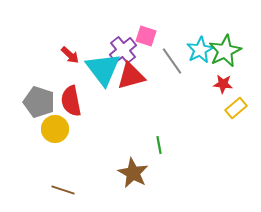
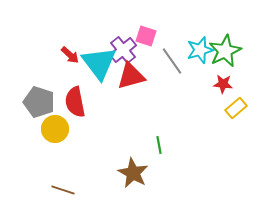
cyan star: rotated 12 degrees clockwise
cyan triangle: moved 4 px left, 6 px up
red semicircle: moved 4 px right, 1 px down
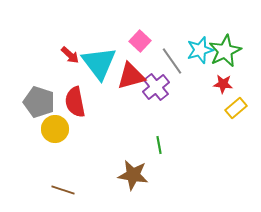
pink square: moved 6 px left, 5 px down; rotated 25 degrees clockwise
purple cross: moved 33 px right, 37 px down
brown star: moved 2 px down; rotated 20 degrees counterclockwise
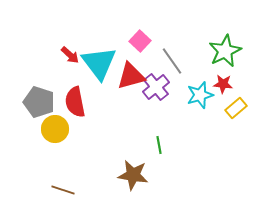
cyan star: moved 45 px down
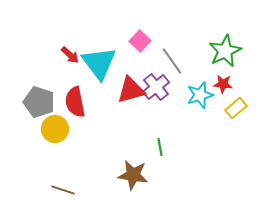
red triangle: moved 14 px down
green line: moved 1 px right, 2 px down
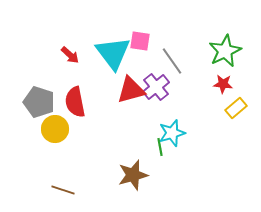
pink square: rotated 35 degrees counterclockwise
cyan triangle: moved 14 px right, 10 px up
cyan star: moved 28 px left, 38 px down
brown star: rotated 24 degrees counterclockwise
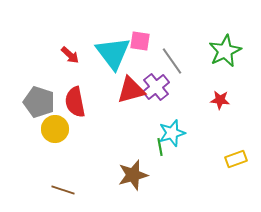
red star: moved 3 px left, 16 px down
yellow rectangle: moved 51 px down; rotated 20 degrees clockwise
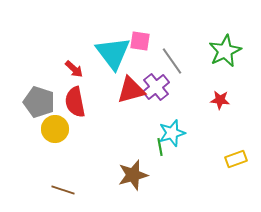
red arrow: moved 4 px right, 14 px down
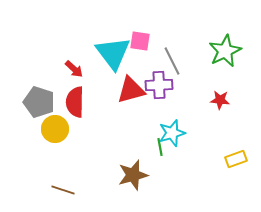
gray line: rotated 8 degrees clockwise
purple cross: moved 3 px right, 2 px up; rotated 36 degrees clockwise
red semicircle: rotated 12 degrees clockwise
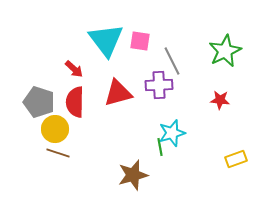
cyan triangle: moved 7 px left, 13 px up
red triangle: moved 13 px left, 3 px down
brown line: moved 5 px left, 37 px up
